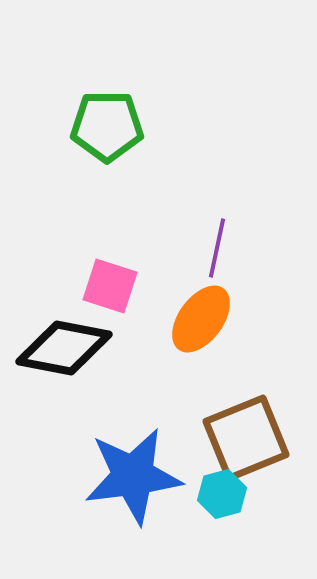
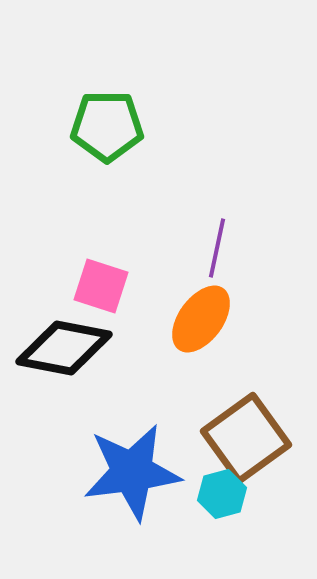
pink square: moved 9 px left
brown square: rotated 14 degrees counterclockwise
blue star: moved 1 px left, 4 px up
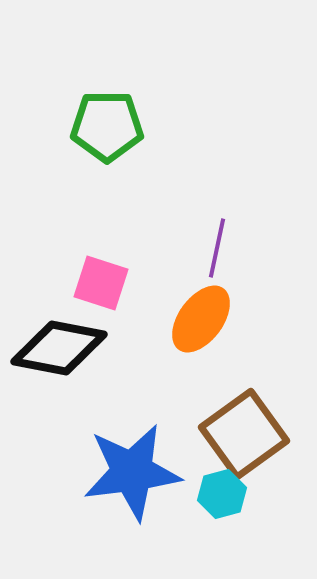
pink square: moved 3 px up
black diamond: moved 5 px left
brown square: moved 2 px left, 4 px up
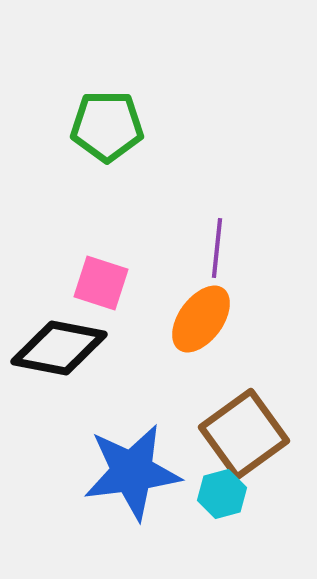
purple line: rotated 6 degrees counterclockwise
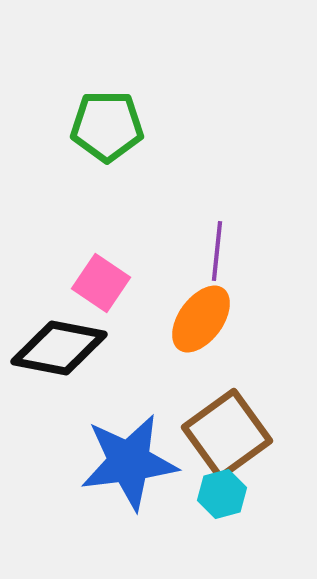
purple line: moved 3 px down
pink square: rotated 16 degrees clockwise
brown square: moved 17 px left
blue star: moved 3 px left, 10 px up
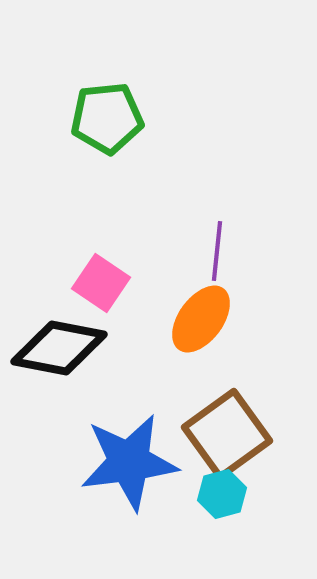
green pentagon: moved 8 px up; rotated 6 degrees counterclockwise
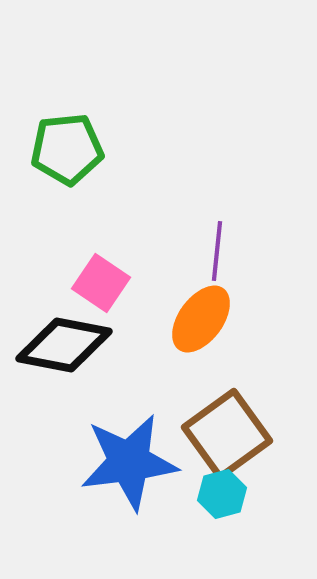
green pentagon: moved 40 px left, 31 px down
black diamond: moved 5 px right, 3 px up
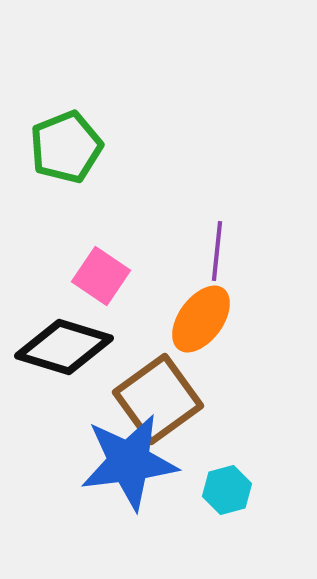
green pentagon: moved 1 px left, 2 px up; rotated 16 degrees counterclockwise
pink square: moved 7 px up
black diamond: moved 2 px down; rotated 6 degrees clockwise
brown square: moved 69 px left, 35 px up
cyan hexagon: moved 5 px right, 4 px up
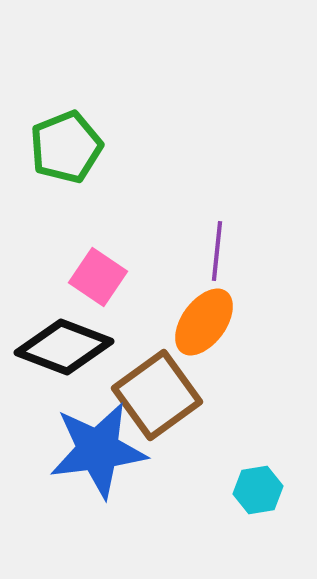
pink square: moved 3 px left, 1 px down
orange ellipse: moved 3 px right, 3 px down
black diamond: rotated 4 degrees clockwise
brown square: moved 1 px left, 4 px up
blue star: moved 31 px left, 12 px up
cyan hexagon: moved 31 px right; rotated 6 degrees clockwise
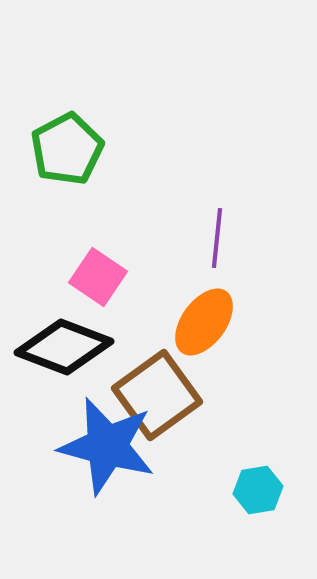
green pentagon: moved 1 px right, 2 px down; rotated 6 degrees counterclockwise
purple line: moved 13 px up
blue star: moved 9 px right, 4 px up; rotated 22 degrees clockwise
